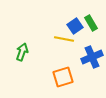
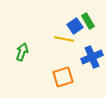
green rectangle: moved 3 px left, 2 px up
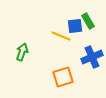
blue square: rotated 28 degrees clockwise
yellow line: moved 3 px left, 3 px up; rotated 12 degrees clockwise
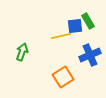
yellow line: rotated 36 degrees counterclockwise
blue cross: moved 2 px left, 2 px up
orange square: rotated 15 degrees counterclockwise
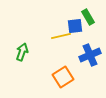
green rectangle: moved 4 px up
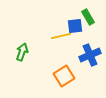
orange square: moved 1 px right, 1 px up
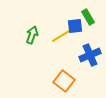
yellow line: rotated 18 degrees counterclockwise
green arrow: moved 10 px right, 17 px up
orange square: moved 5 px down; rotated 20 degrees counterclockwise
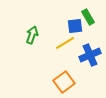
yellow line: moved 4 px right, 7 px down
orange square: moved 1 px down; rotated 15 degrees clockwise
